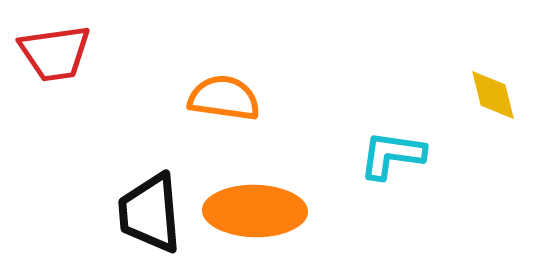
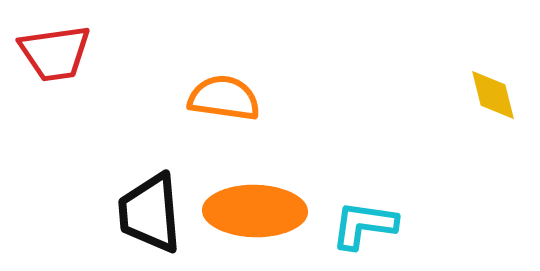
cyan L-shape: moved 28 px left, 70 px down
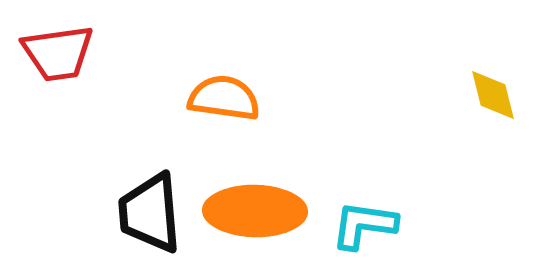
red trapezoid: moved 3 px right
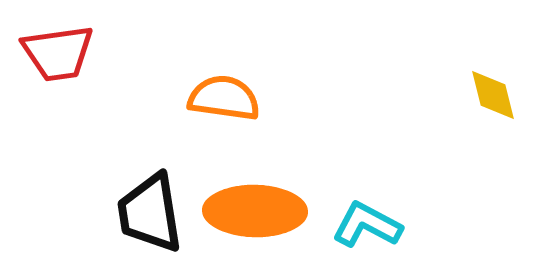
black trapezoid: rotated 4 degrees counterclockwise
cyan L-shape: moved 3 px right; rotated 20 degrees clockwise
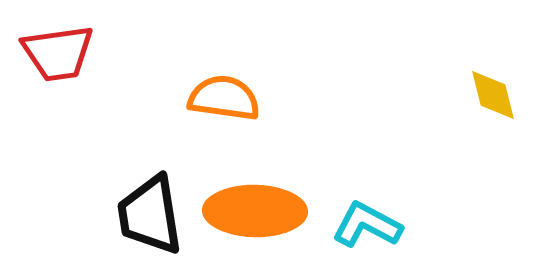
black trapezoid: moved 2 px down
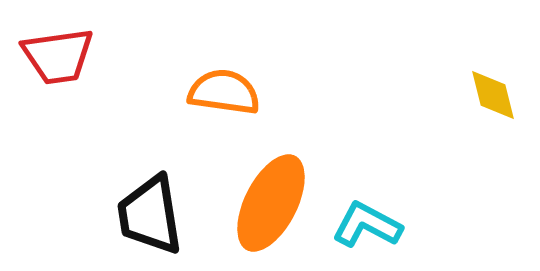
red trapezoid: moved 3 px down
orange semicircle: moved 6 px up
orange ellipse: moved 16 px right, 8 px up; rotated 64 degrees counterclockwise
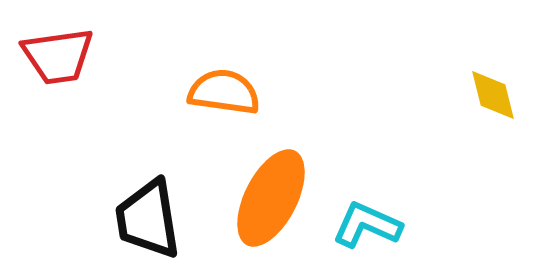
orange ellipse: moved 5 px up
black trapezoid: moved 2 px left, 4 px down
cyan L-shape: rotated 4 degrees counterclockwise
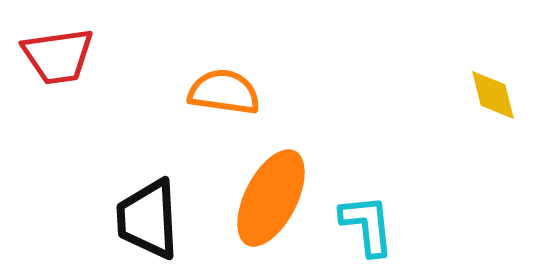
black trapezoid: rotated 6 degrees clockwise
cyan L-shape: rotated 60 degrees clockwise
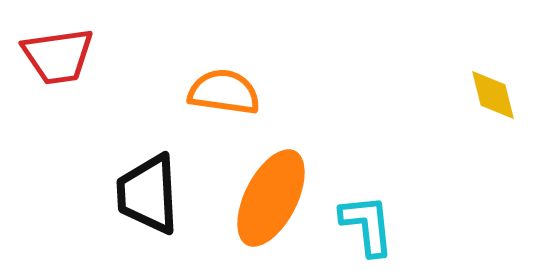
black trapezoid: moved 25 px up
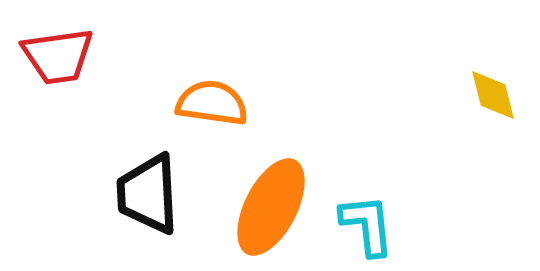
orange semicircle: moved 12 px left, 11 px down
orange ellipse: moved 9 px down
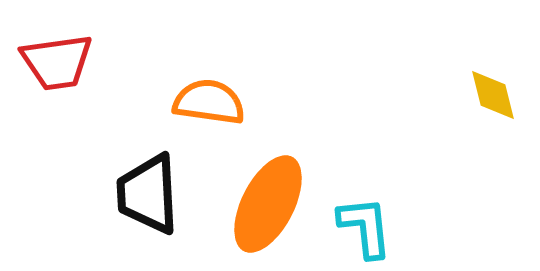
red trapezoid: moved 1 px left, 6 px down
orange semicircle: moved 3 px left, 1 px up
orange ellipse: moved 3 px left, 3 px up
cyan L-shape: moved 2 px left, 2 px down
